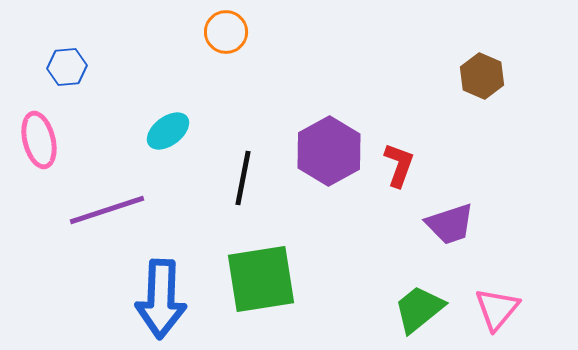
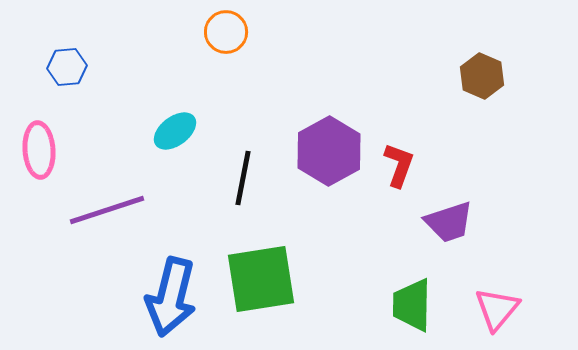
cyan ellipse: moved 7 px right
pink ellipse: moved 10 px down; rotated 10 degrees clockwise
purple trapezoid: moved 1 px left, 2 px up
blue arrow: moved 10 px right, 2 px up; rotated 12 degrees clockwise
green trapezoid: moved 7 px left, 4 px up; rotated 50 degrees counterclockwise
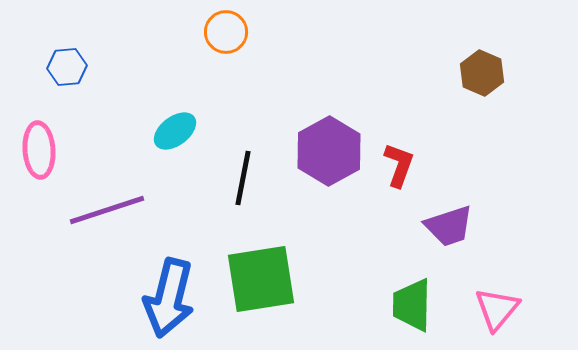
brown hexagon: moved 3 px up
purple trapezoid: moved 4 px down
blue arrow: moved 2 px left, 1 px down
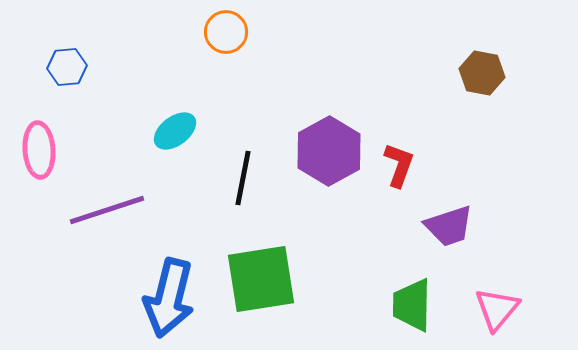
brown hexagon: rotated 12 degrees counterclockwise
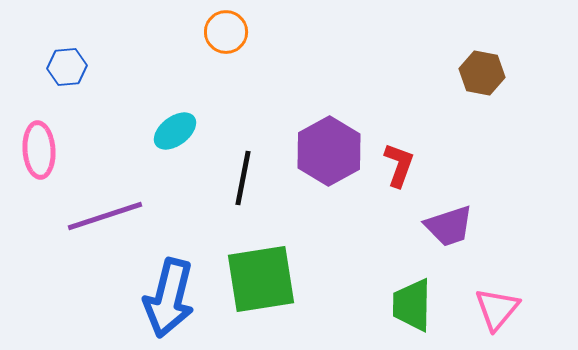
purple line: moved 2 px left, 6 px down
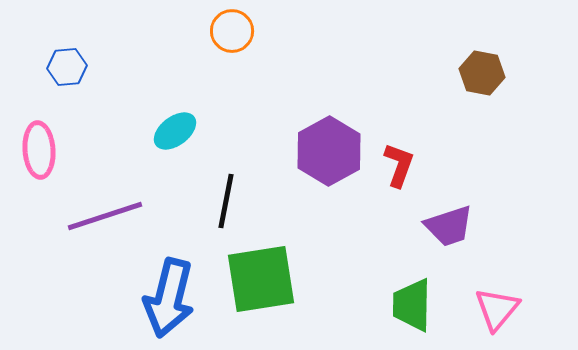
orange circle: moved 6 px right, 1 px up
black line: moved 17 px left, 23 px down
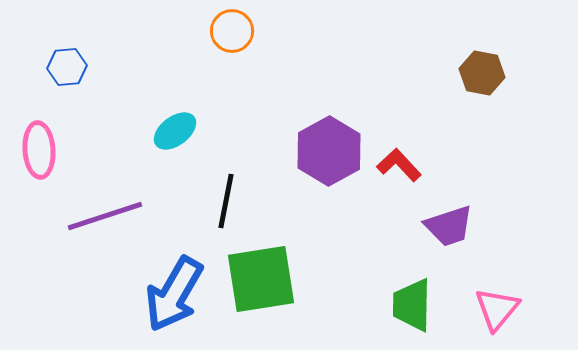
red L-shape: rotated 63 degrees counterclockwise
blue arrow: moved 5 px right, 4 px up; rotated 16 degrees clockwise
